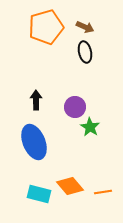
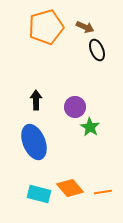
black ellipse: moved 12 px right, 2 px up; rotated 10 degrees counterclockwise
orange diamond: moved 2 px down
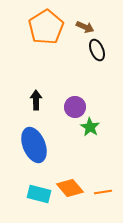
orange pentagon: rotated 16 degrees counterclockwise
blue ellipse: moved 3 px down
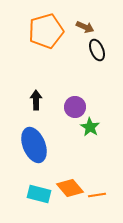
orange pentagon: moved 4 px down; rotated 16 degrees clockwise
orange line: moved 6 px left, 3 px down
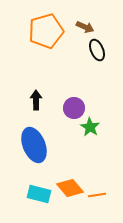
purple circle: moved 1 px left, 1 px down
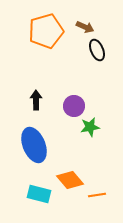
purple circle: moved 2 px up
green star: rotated 30 degrees clockwise
orange diamond: moved 8 px up
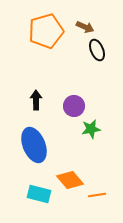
green star: moved 1 px right, 2 px down
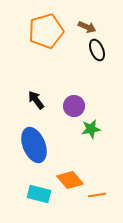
brown arrow: moved 2 px right
black arrow: rotated 36 degrees counterclockwise
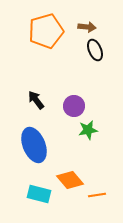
brown arrow: rotated 18 degrees counterclockwise
black ellipse: moved 2 px left
green star: moved 3 px left, 1 px down
